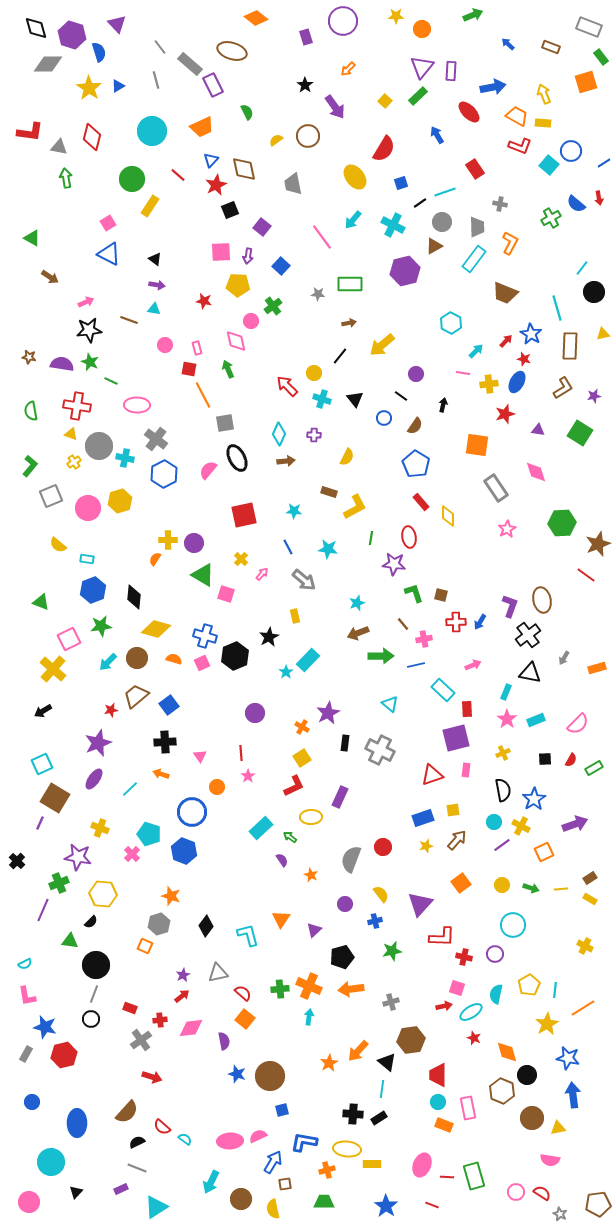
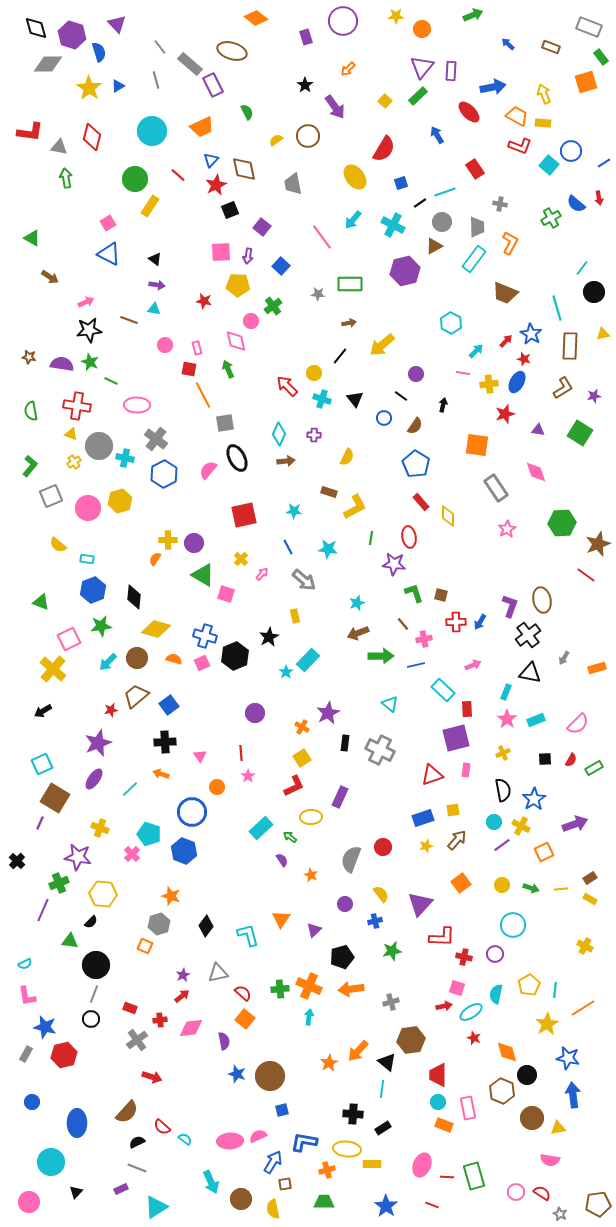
green circle at (132, 179): moved 3 px right
gray cross at (141, 1040): moved 4 px left
black rectangle at (379, 1118): moved 4 px right, 10 px down
cyan arrow at (211, 1182): rotated 50 degrees counterclockwise
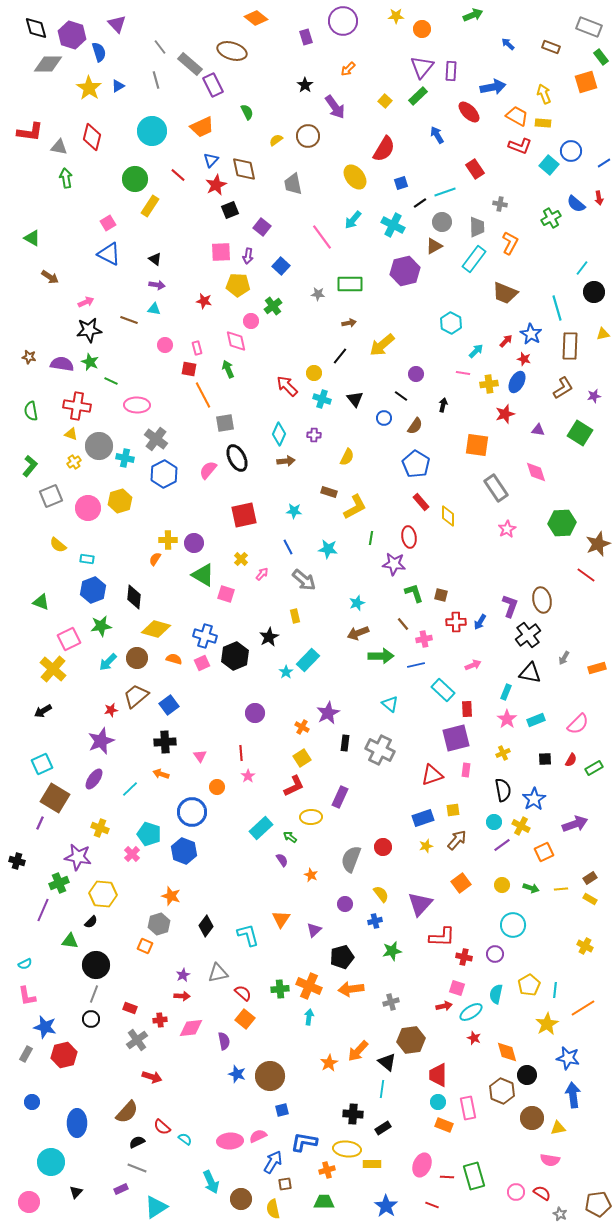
purple star at (98, 743): moved 3 px right, 2 px up
black cross at (17, 861): rotated 28 degrees counterclockwise
red arrow at (182, 996): rotated 42 degrees clockwise
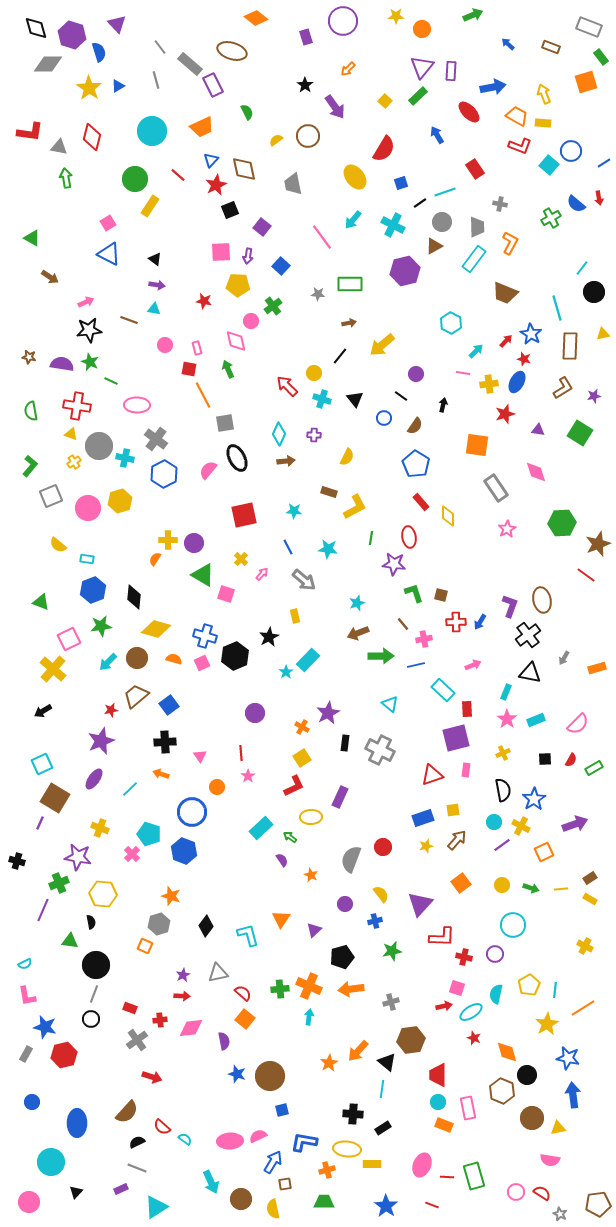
black semicircle at (91, 922): rotated 56 degrees counterclockwise
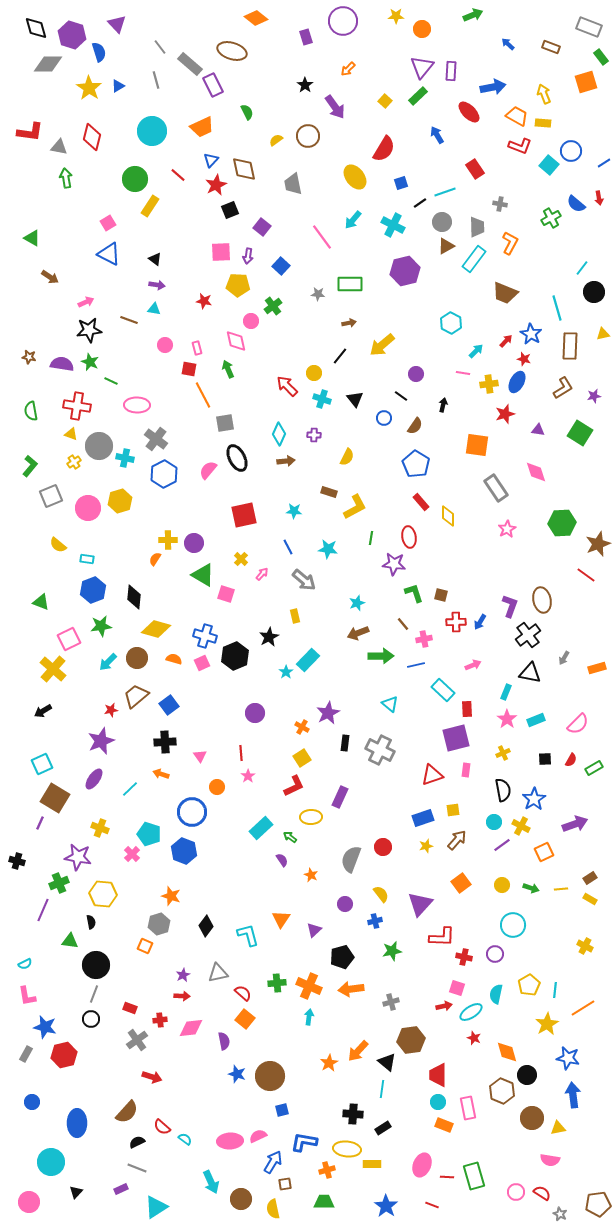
brown triangle at (434, 246): moved 12 px right
green cross at (280, 989): moved 3 px left, 6 px up
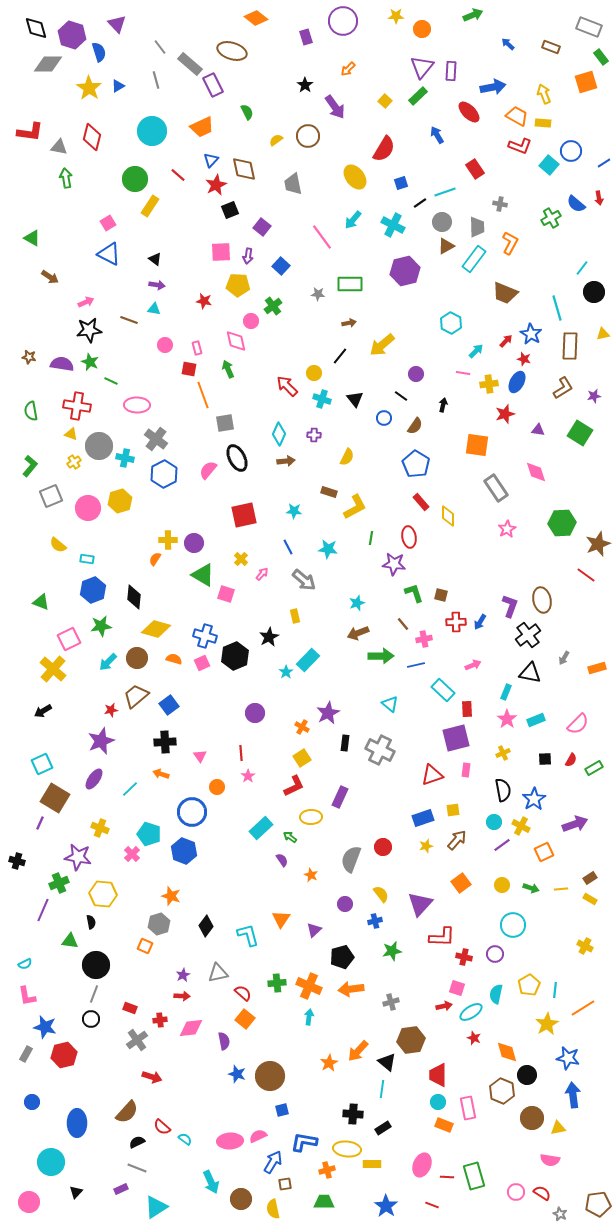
orange line at (203, 395): rotated 8 degrees clockwise
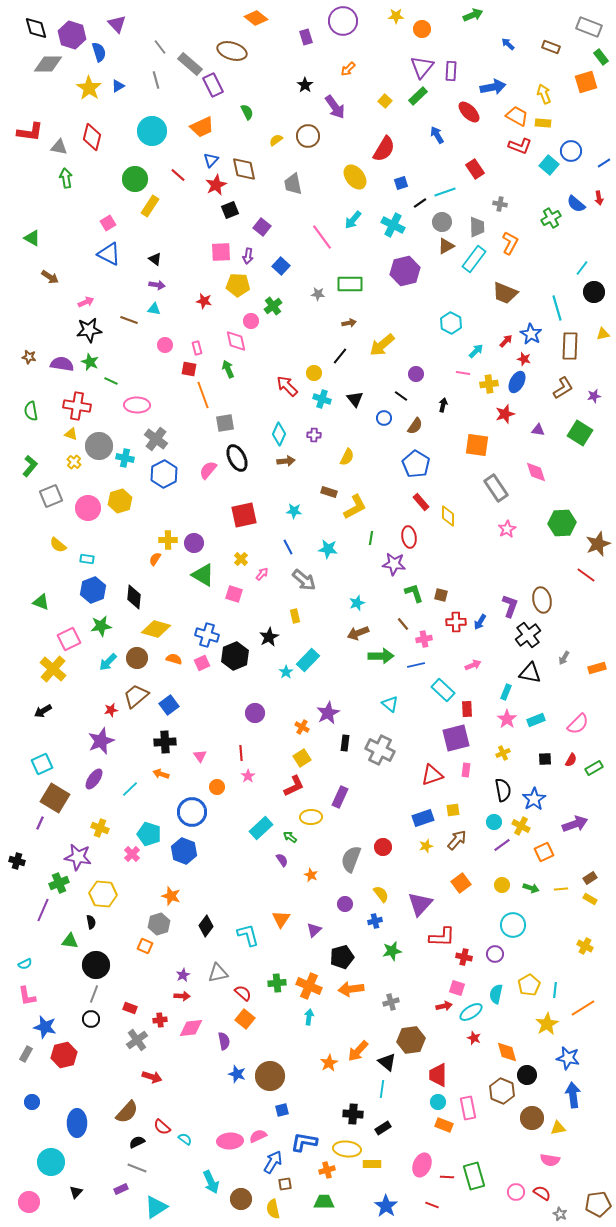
yellow cross at (74, 462): rotated 16 degrees counterclockwise
pink square at (226, 594): moved 8 px right
blue cross at (205, 636): moved 2 px right, 1 px up
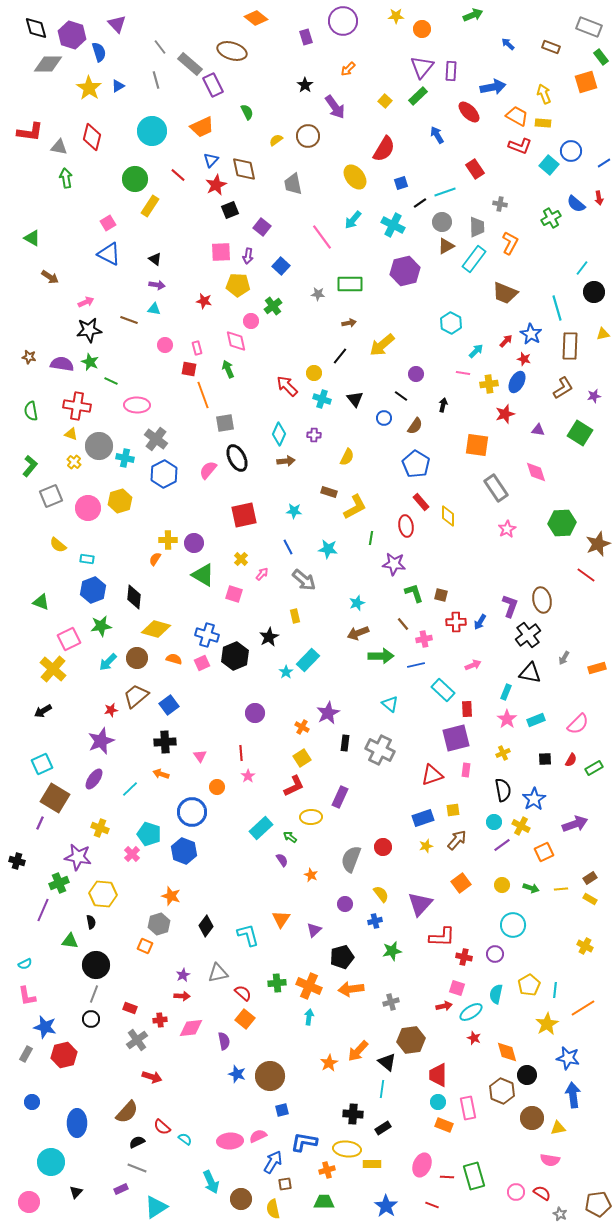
red ellipse at (409, 537): moved 3 px left, 11 px up
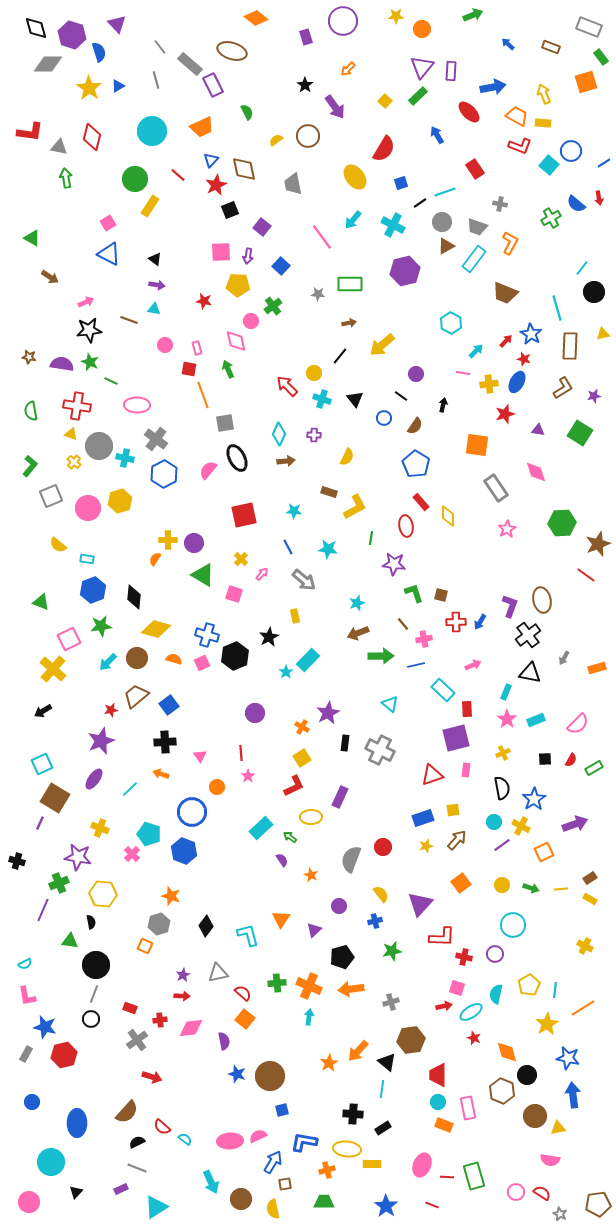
gray trapezoid at (477, 227): rotated 110 degrees clockwise
black semicircle at (503, 790): moved 1 px left, 2 px up
purple circle at (345, 904): moved 6 px left, 2 px down
brown circle at (532, 1118): moved 3 px right, 2 px up
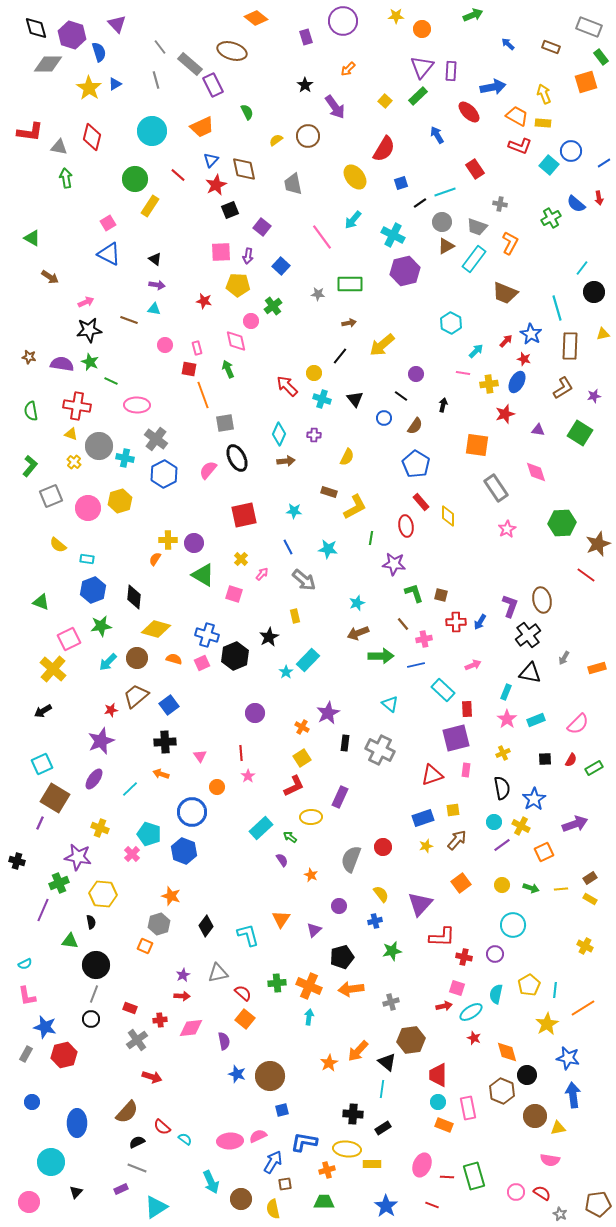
blue triangle at (118, 86): moved 3 px left, 2 px up
cyan cross at (393, 225): moved 10 px down
